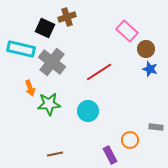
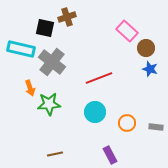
black square: rotated 12 degrees counterclockwise
brown circle: moved 1 px up
red line: moved 6 px down; rotated 12 degrees clockwise
cyan circle: moved 7 px right, 1 px down
orange circle: moved 3 px left, 17 px up
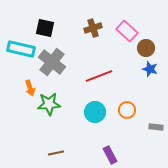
brown cross: moved 26 px right, 11 px down
red line: moved 2 px up
orange circle: moved 13 px up
brown line: moved 1 px right, 1 px up
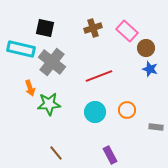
brown line: rotated 63 degrees clockwise
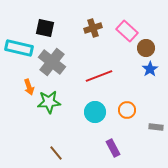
cyan rectangle: moved 2 px left, 1 px up
blue star: rotated 21 degrees clockwise
orange arrow: moved 1 px left, 1 px up
green star: moved 2 px up
purple rectangle: moved 3 px right, 7 px up
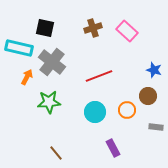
brown circle: moved 2 px right, 48 px down
blue star: moved 4 px right, 1 px down; rotated 21 degrees counterclockwise
orange arrow: moved 2 px left, 10 px up; rotated 133 degrees counterclockwise
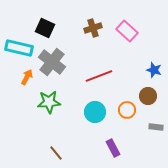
black square: rotated 12 degrees clockwise
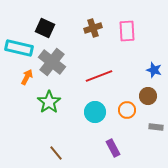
pink rectangle: rotated 45 degrees clockwise
green star: rotated 30 degrees counterclockwise
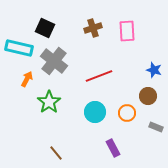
gray cross: moved 2 px right, 1 px up
orange arrow: moved 2 px down
orange circle: moved 3 px down
gray rectangle: rotated 16 degrees clockwise
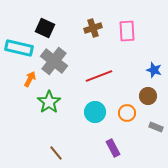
orange arrow: moved 3 px right
